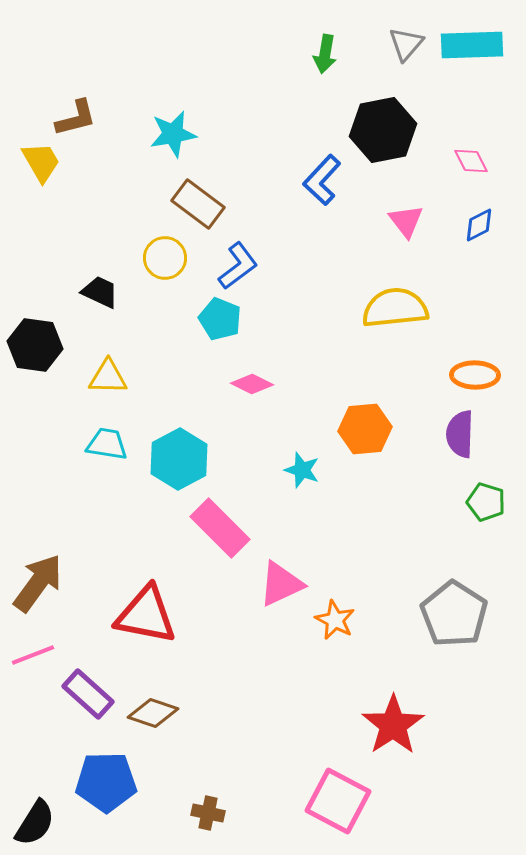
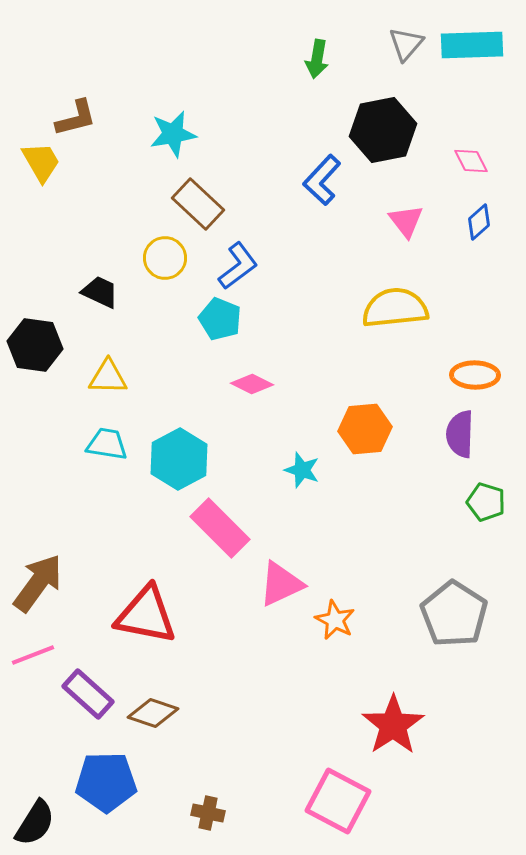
green arrow at (325, 54): moved 8 px left, 5 px down
brown rectangle at (198, 204): rotated 6 degrees clockwise
blue diamond at (479, 225): moved 3 px up; rotated 15 degrees counterclockwise
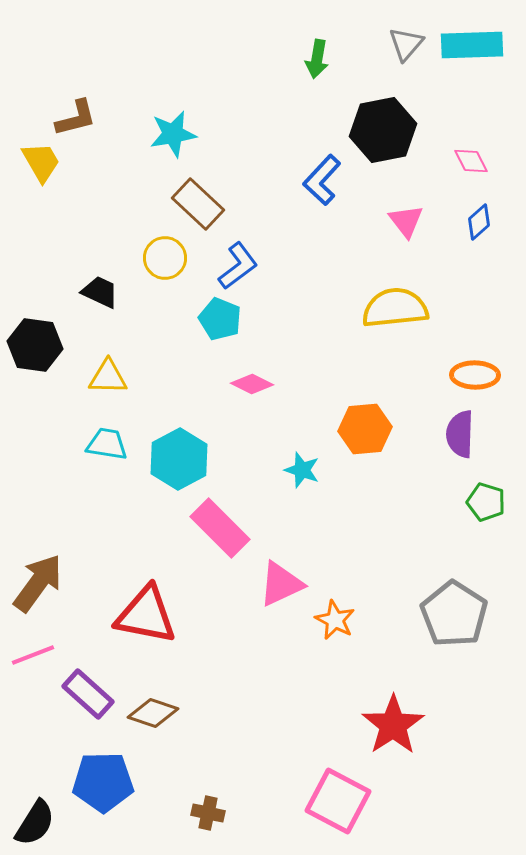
blue pentagon at (106, 782): moved 3 px left
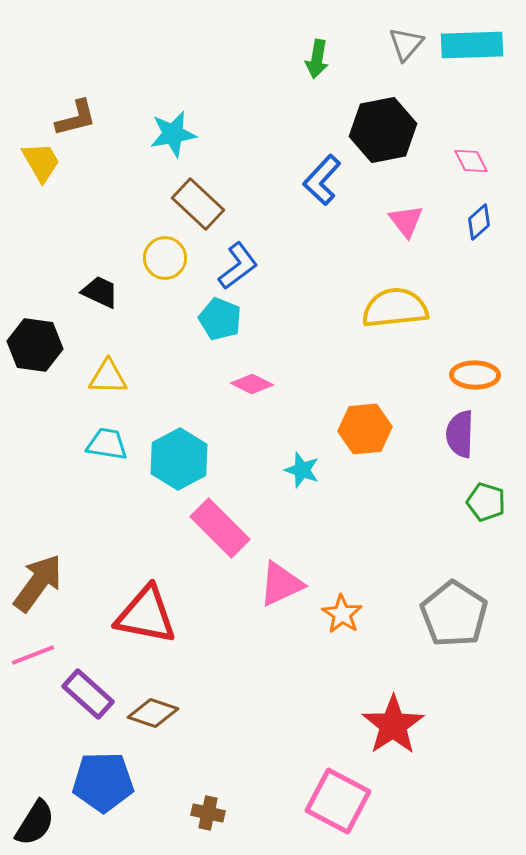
orange star at (335, 620): moved 7 px right, 6 px up; rotated 6 degrees clockwise
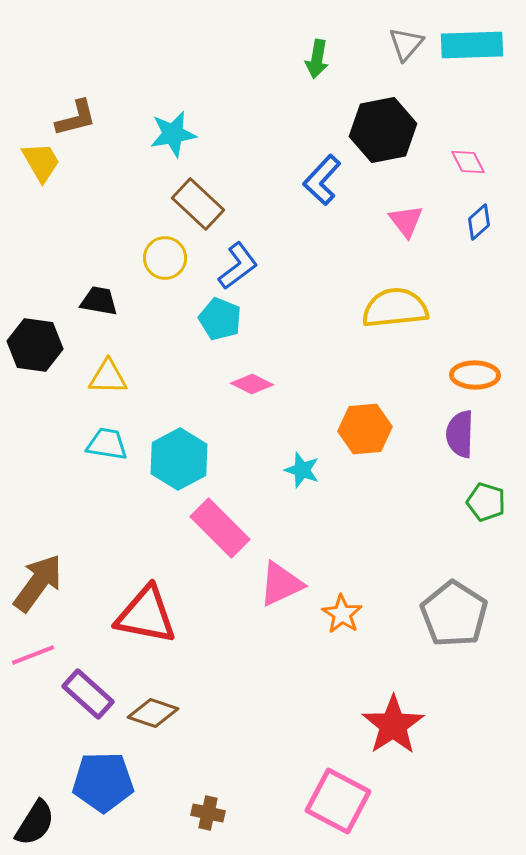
pink diamond at (471, 161): moved 3 px left, 1 px down
black trapezoid at (100, 292): moved 1 px left, 9 px down; rotated 15 degrees counterclockwise
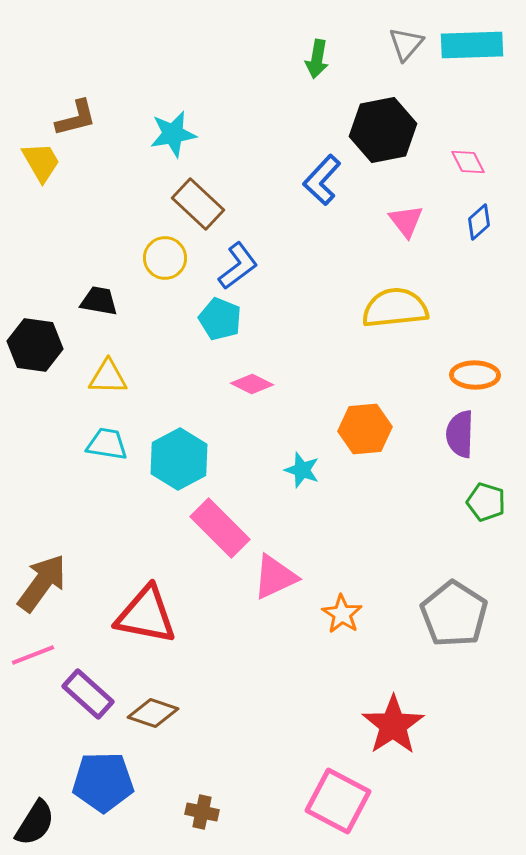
brown arrow at (38, 583): moved 4 px right
pink triangle at (281, 584): moved 6 px left, 7 px up
brown cross at (208, 813): moved 6 px left, 1 px up
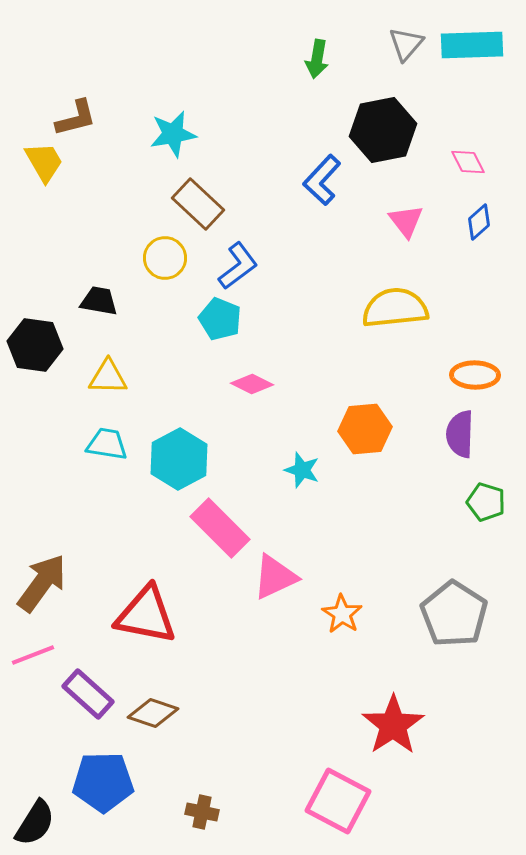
yellow trapezoid at (41, 162): moved 3 px right
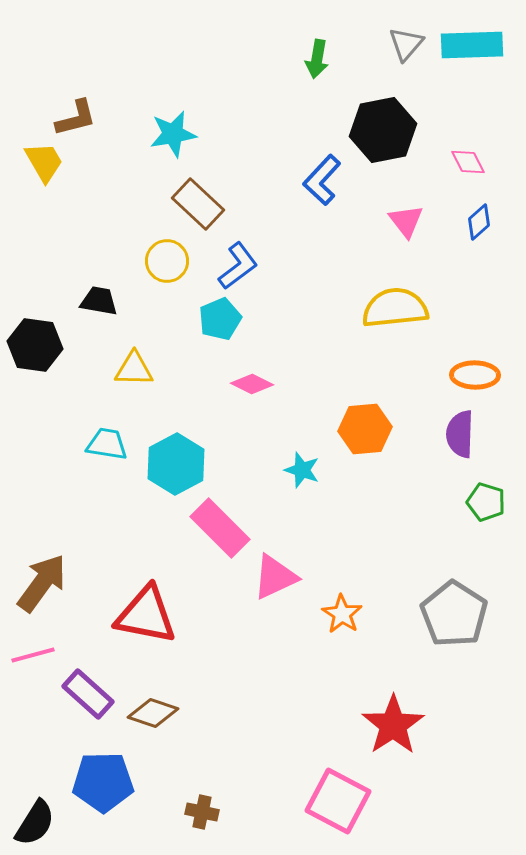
yellow circle at (165, 258): moved 2 px right, 3 px down
cyan pentagon at (220, 319): rotated 27 degrees clockwise
yellow triangle at (108, 377): moved 26 px right, 8 px up
cyan hexagon at (179, 459): moved 3 px left, 5 px down
pink line at (33, 655): rotated 6 degrees clockwise
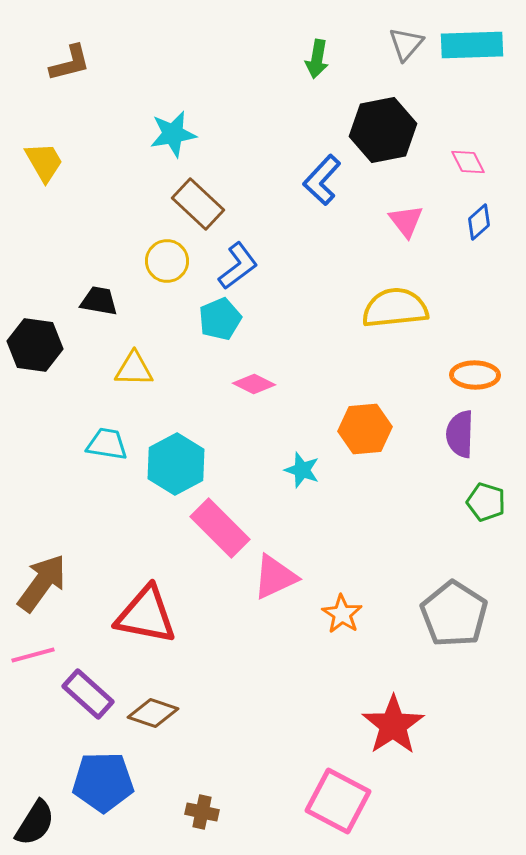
brown L-shape at (76, 118): moved 6 px left, 55 px up
pink diamond at (252, 384): moved 2 px right
